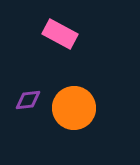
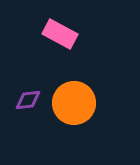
orange circle: moved 5 px up
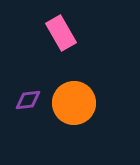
pink rectangle: moved 1 px right, 1 px up; rotated 32 degrees clockwise
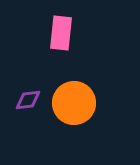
pink rectangle: rotated 36 degrees clockwise
